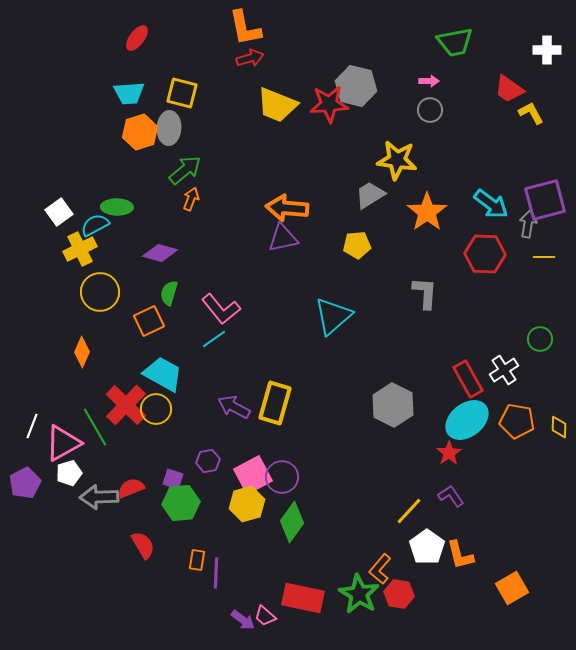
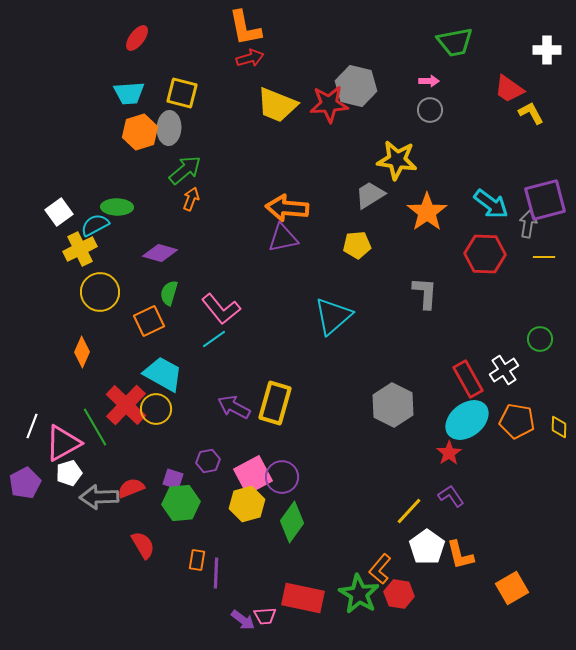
pink trapezoid at (265, 616): rotated 45 degrees counterclockwise
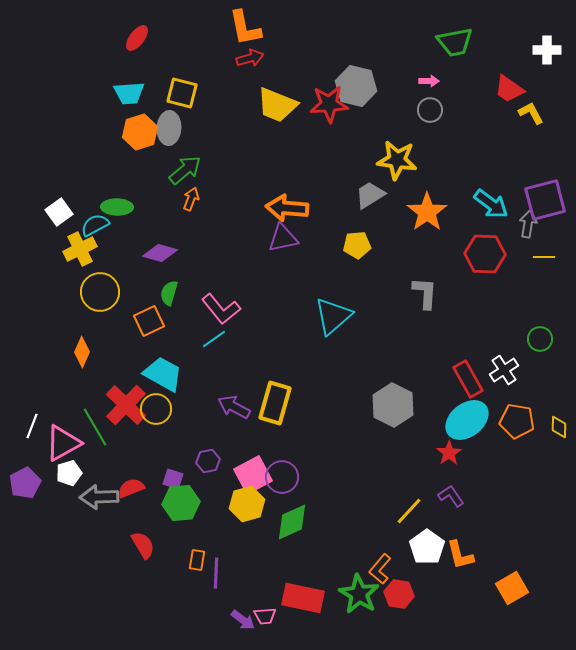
green diamond at (292, 522): rotated 30 degrees clockwise
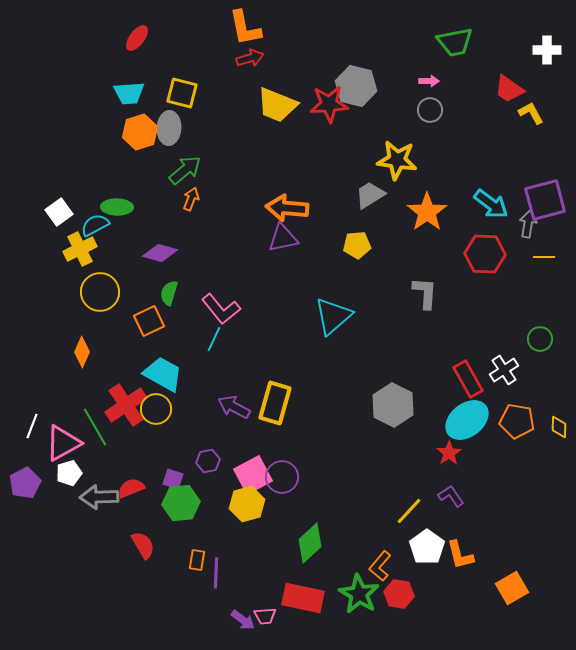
cyan line at (214, 339): rotated 30 degrees counterclockwise
red cross at (126, 405): rotated 12 degrees clockwise
green diamond at (292, 522): moved 18 px right, 21 px down; rotated 18 degrees counterclockwise
orange L-shape at (380, 569): moved 3 px up
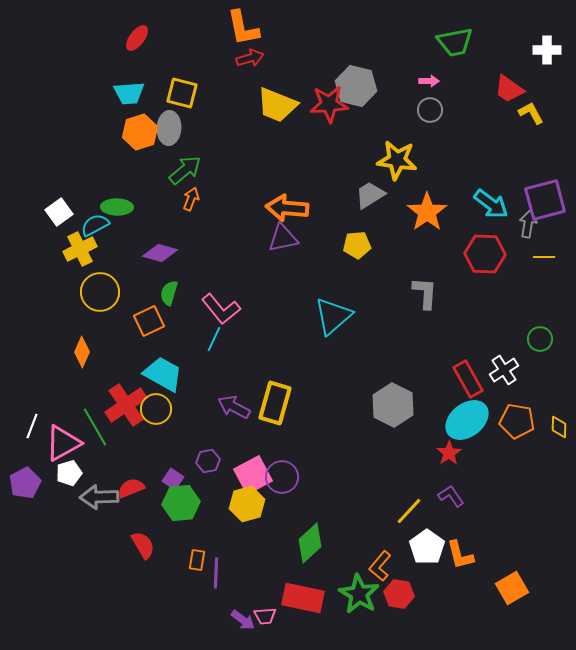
orange L-shape at (245, 28): moved 2 px left
purple square at (173, 479): rotated 15 degrees clockwise
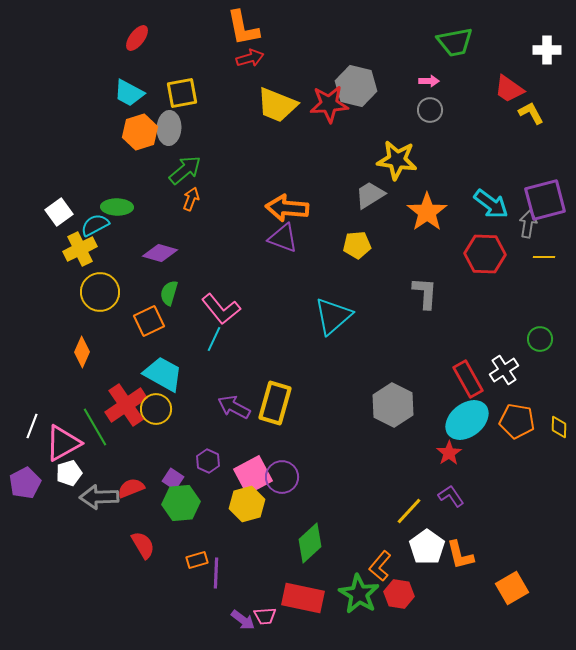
cyan trapezoid at (129, 93): rotated 32 degrees clockwise
yellow square at (182, 93): rotated 24 degrees counterclockwise
purple triangle at (283, 238): rotated 32 degrees clockwise
purple hexagon at (208, 461): rotated 25 degrees counterclockwise
orange rectangle at (197, 560): rotated 65 degrees clockwise
